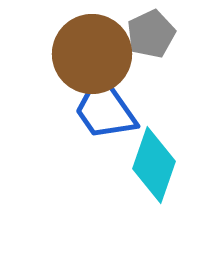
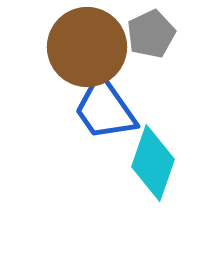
brown circle: moved 5 px left, 7 px up
cyan diamond: moved 1 px left, 2 px up
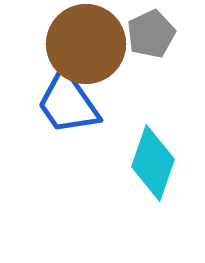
brown circle: moved 1 px left, 3 px up
blue trapezoid: moved 37 px left, 6 px up
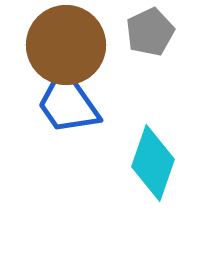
gray pentagon: moved 1 px left, 2 px up
brown circle: moved 20 px left, 1 px down
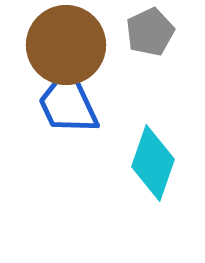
blue trapezoid: rotated 10 degrees clockwise
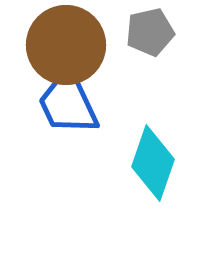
gray pentagon: rotated 12 degrees clockwise
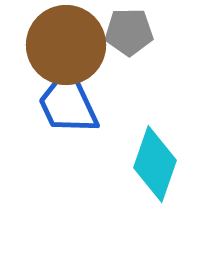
gray pentagon: moved 21 px left; rotated 12 degrees clockwise
cyan diamond: moved 2 px right, 1 px down
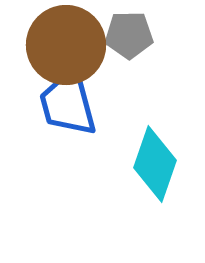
gray pentagon: moved 3 px down
blue trapezoid: rotated 10 degrees clockwise
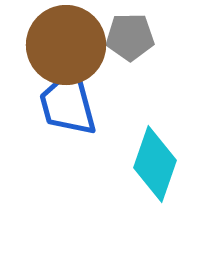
gray pentagon: moved 1 px right, 2 px down
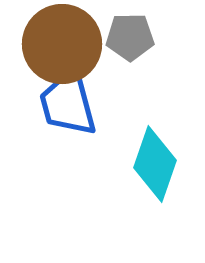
brown circle: moved 4 px left, 1 px up
